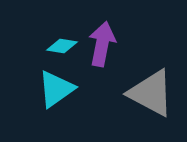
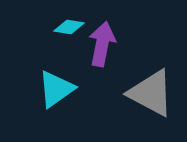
cyan diamond: moved 7 px right, 19 px up
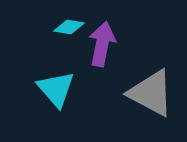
cyan triangle: rotated 36 degrees counterclockwise
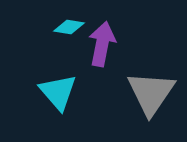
cyan triangle: moved 2 px right, 3 px down
gray triangle: rotated 36 degrees clockwise
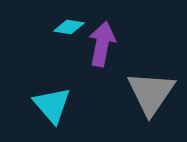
cyan triangle: moved 6 px left, 13 px down
